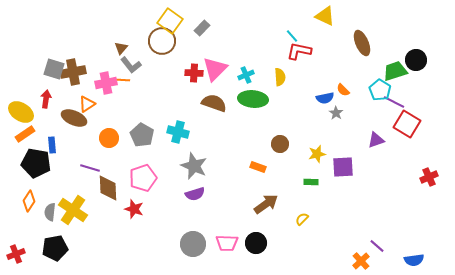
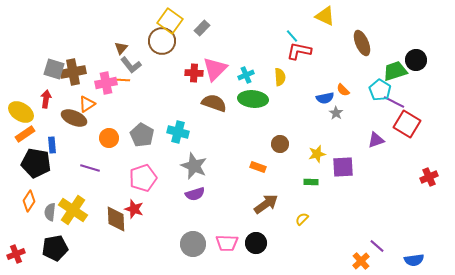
brown diamond at (108, 188): moved 8 px right, 31 px down
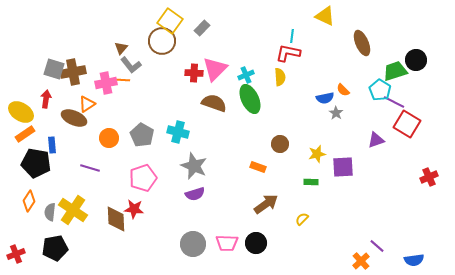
cyan line at (292, 36): rotated 48 degrees clockwise
red L-shape at (299, 51): moved 11 px left, 2 px down
green ellipse at (253, 99): moved 3 px left; rotated 60 degrees clockwise
red star at (134, 209): rotated 12 degrees counterclockwise
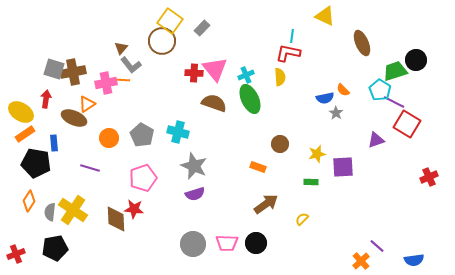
pink triangle at (215, 69): rotated 24 degrees counterclockwise
blue rectangle at (52, 145): moved 2 px right, 2 px up
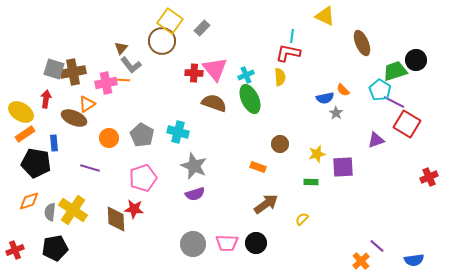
orange diamond at (29, 201): rotated 40 degrees clockwise
red cross at (16, 254): moved 1 px left, 4 px up
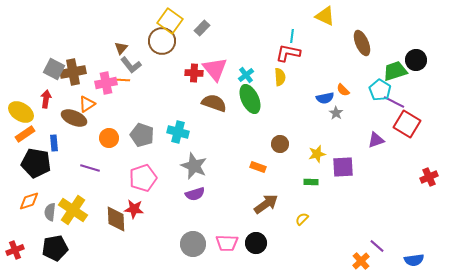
gray square at (54, 69): rotated 10 degrees clockwise
cyan cross at (246, 75): rotated 14 degrees counterclockwise
gray pentagon at (142, 135): rotated 10 degrees counterclockwise
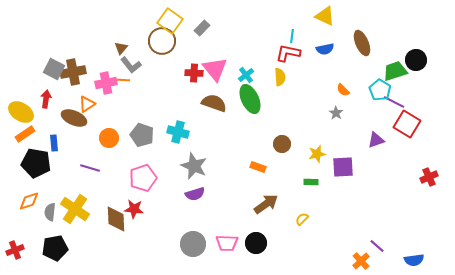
blue semicircle at (325, 98): moved 49 px up
brown circle at (280, 144): moved 2 px right
yellow cross at (73, 210): moved 2 px right, 1 px up
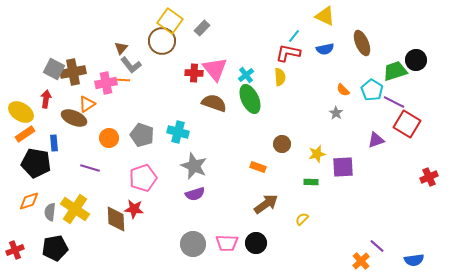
cyan line at (292, 36): moved 2 px right; rotated 32 degrees clockwise
cyan pentagon at (380, 90): moved 8 px left
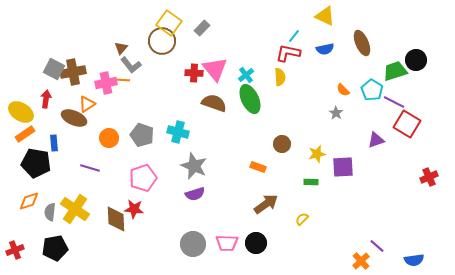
yellow square at (170, 21): moved 1 px left, 2 px down
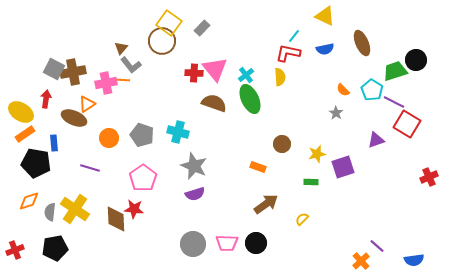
purple square at (343, 167): rotated 15 degrees counterclockwise
pink pentagon at (143, 178): rotated 16 degrees counterclockwise
